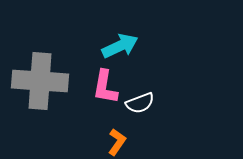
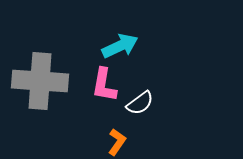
pink L-shape: moved 1 px left, 2 px up
white semicircle: rotated 16 degrees counterclockwise
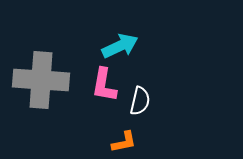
gray cross: moved 1 px right, 1 px up
white semicircle: moved 2 px up; rotated 40 degrees counterclockwise
orange L-shape: moved 7 px right; rotated 44 degrees clockwise
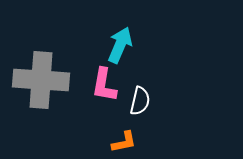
cyan arrow: moved 1 px up; rotated 42 degrees counterclockwise
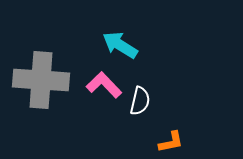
cyan arrow: rotated 81 degrees counterclockwise
pink L-shape: rotated 126 degrees clockwise
orange L-shape: moved 47 px right
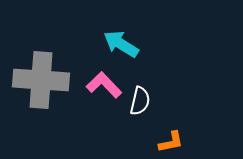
cyan arrow: moved 1 px right, 1 px up
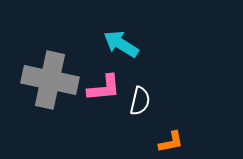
gray cross: moved 9 px right; rotated 8 degrees clockwise
pink L-shape: moved 3 px down; rotated 129 degrees clockwise
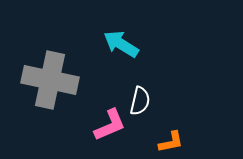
pink L-shape: moved 6 px right, 37 px down; rotated 18 degrees counterclockwise
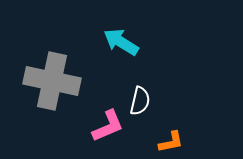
cyan arrow: moved 2 px up
gray cross: moved 2 px right, 1 px down
pink L-shape: moved 2 px left, 1 px down
